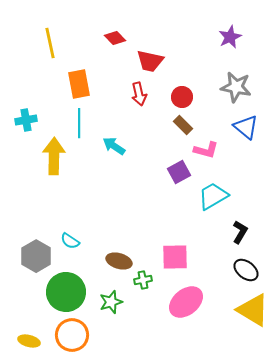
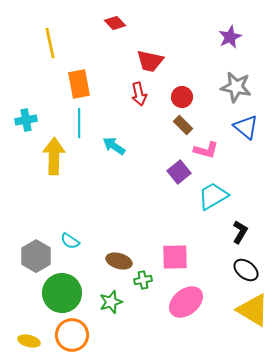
red diamond: moved 15 px up
purple square: rotated 10 degrees counterclockwise
green circle: moved 4 px left, 1 px down
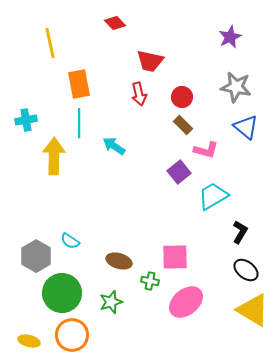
green cross: moved 7 px right, 1 px down; rotated 24 degrees clockwise
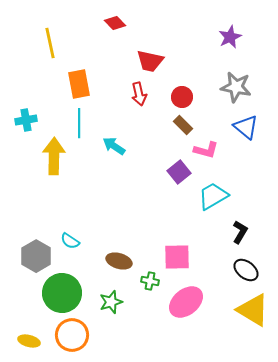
pink square: moved 2 px right
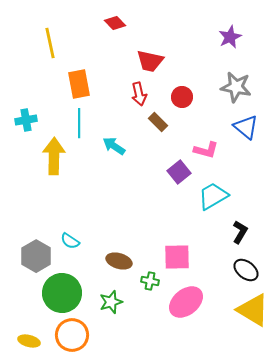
brown rectangle: moved 25 px left, 3 px up
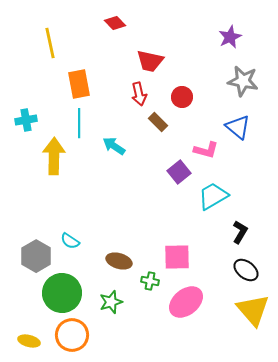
gray star: moved 7 px right, 6 px up
blue triangle: moved 8 px left
yellow triangle: rotated 18 degrees clockwise
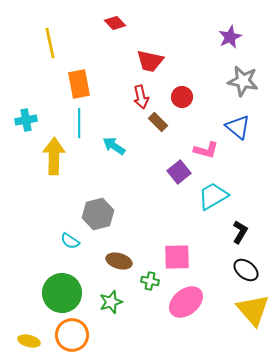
red arrow: moved 2 px right, 3 px down
gray hexagon: moved 62 px right, 42 px up; rotated 16 degrees clockwise
